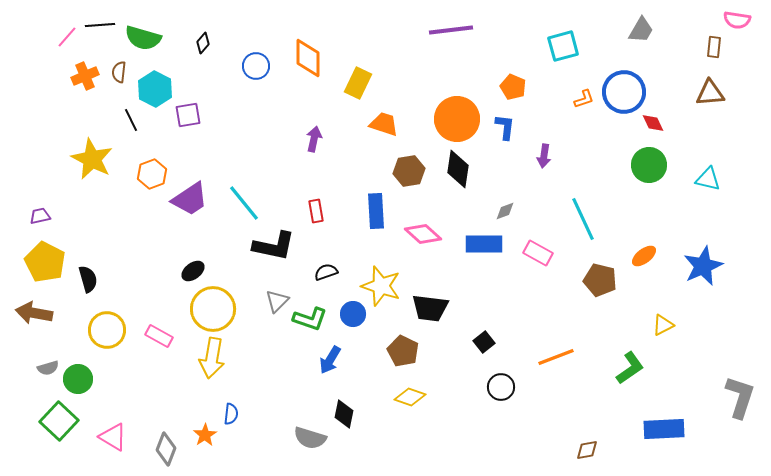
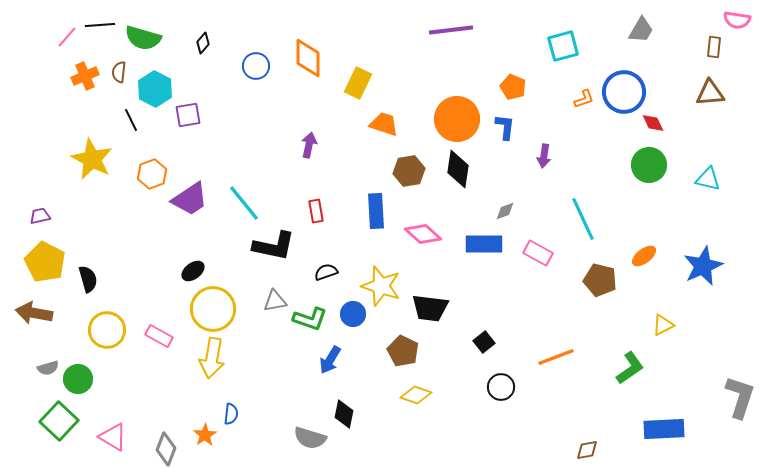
purple arrow at (314, 139): moved 5 px left, 6 px down
gray triangle at (277, 301): moved 2 px left; rotated 35 degrees clockwise
yellow diamond at (410, 397): moved 6 px right, 2 px up
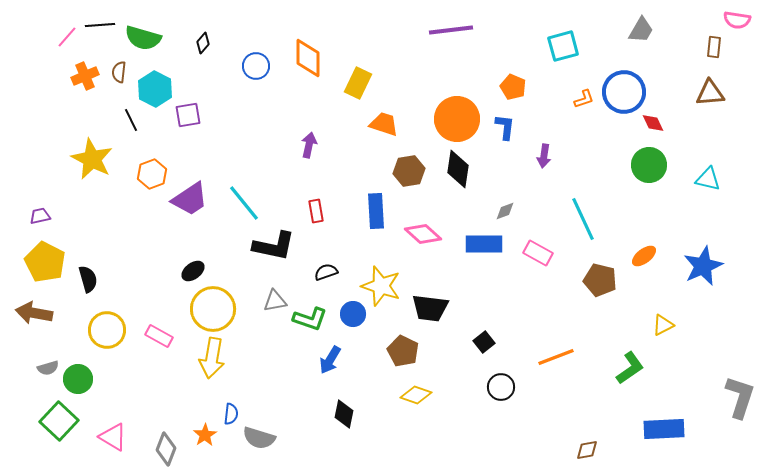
gray semicircle at (310, 438): moved 51 px left
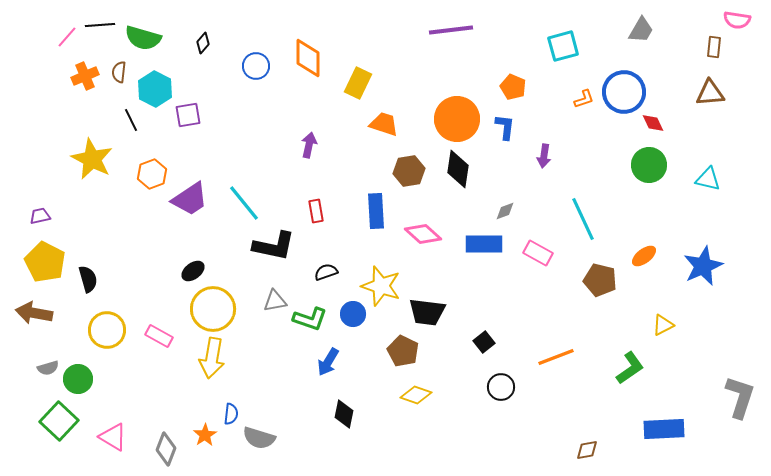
black trapezoid at (430, 308): moved 3 px left, 4 px down
blue arrow at (330, 360): moved 2 px left, 2 px down
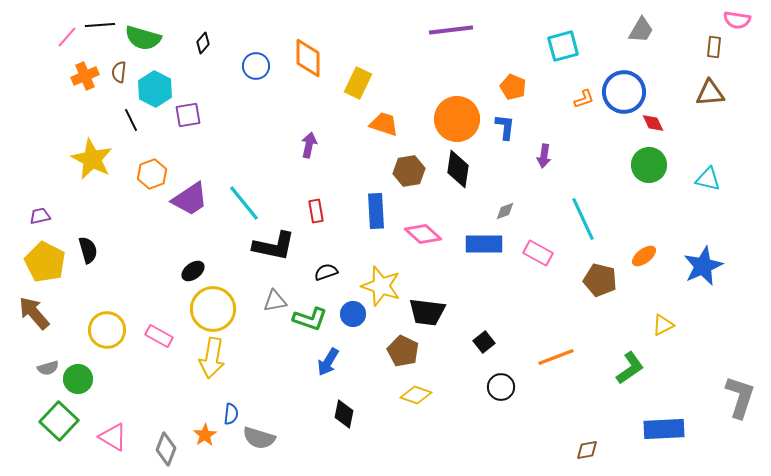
black semicircle at (88, 279): moved 29 px up
brown arrow at (34, 313): rotated 39 degrees clockwise
